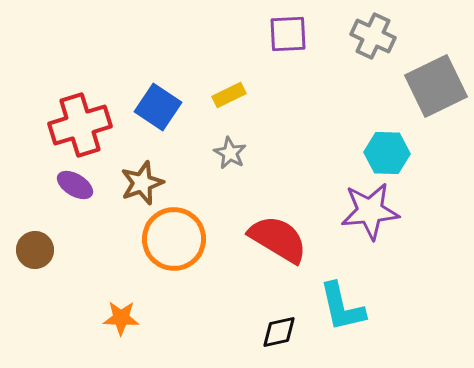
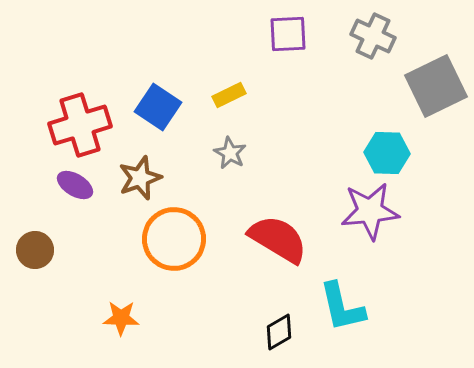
brown star: moved 2 px left, 5 px up
black diamond: rotated 18 degrees counterclockwise
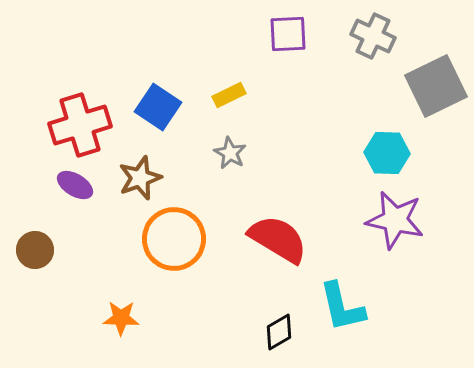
purple star: moved 25 px right, 9 px down; rotated 18 degrees clockwise
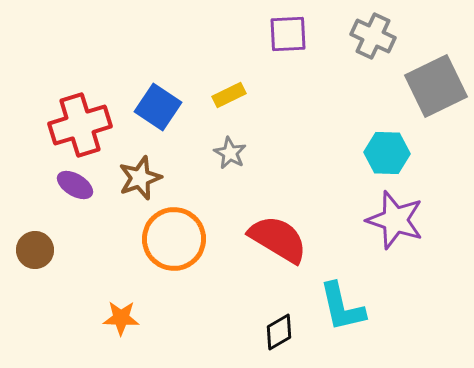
purple star: rotated 6 degrees clockwise
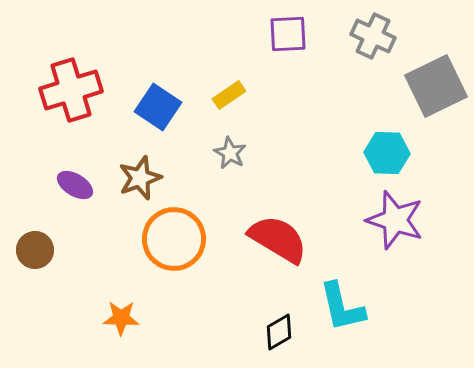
yellow rectangle: rotated 8 degrees counterclockwise
red cross: moved 9 px left, 35 px up
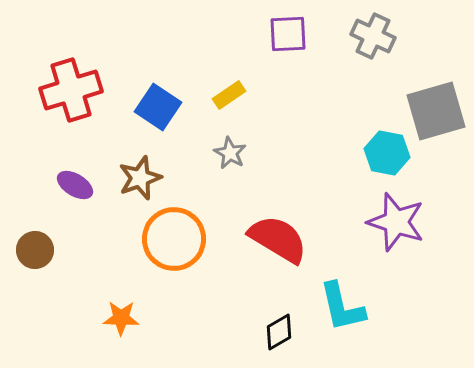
gray square: moved 25 px down; rotated 10 degrees clockwise
cyan hexagon: rotated 9 degrees clockwise
purple star: moved 1 px right, 2 px down
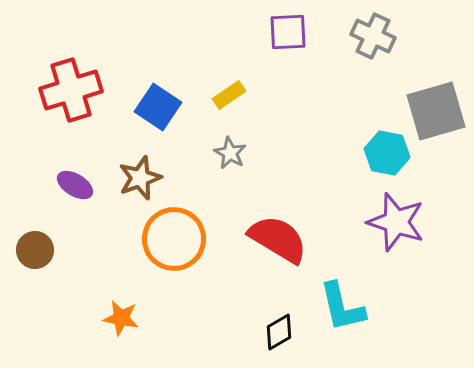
purple square: moved 2 px up
orange star: rotated 9 degrees clockwise
